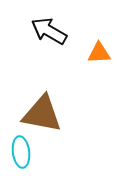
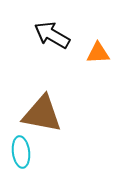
black arrow: moved 3 px right, 4 px down
orange triangle: moved 1 px left
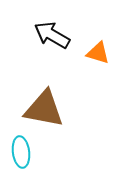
orange triangle: rotated 20 degrees clockwise
brown triangle: moved 2 px right, 5 px up
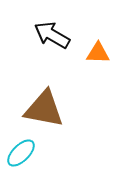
orange triangle: rotated 15 degrees counterclockwise
cyan ellipse: moved 1 px down; rotated 52 degrees clockwise
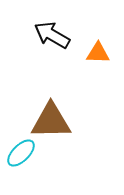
brown triangle: moved 7 px right, 12 px down; rotated 12 degrees counterclockwise
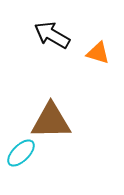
orange triangle: rotated 15 degrees clockwise
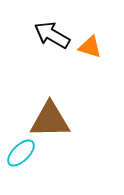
orange triangle: moved 8 px left, 6 px up
brown triangle: moved 1 px left, 1 px up
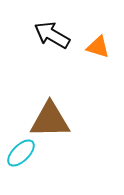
orange triangle: moved 8 px right
